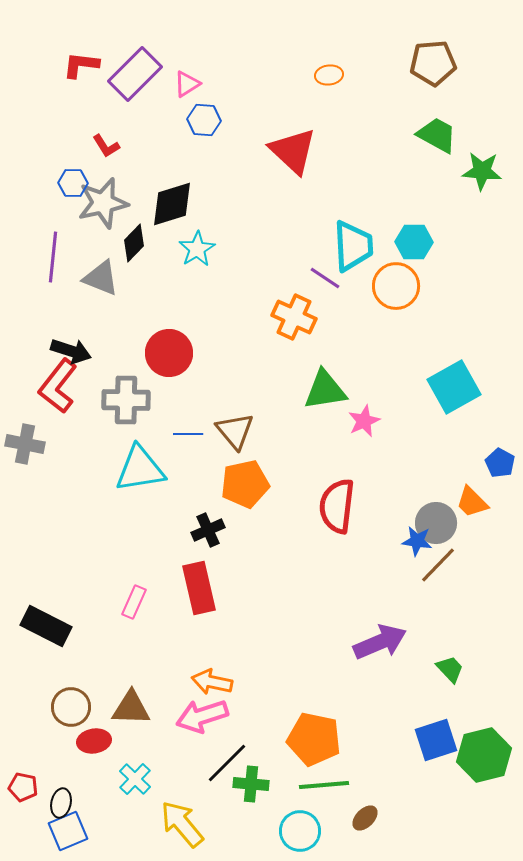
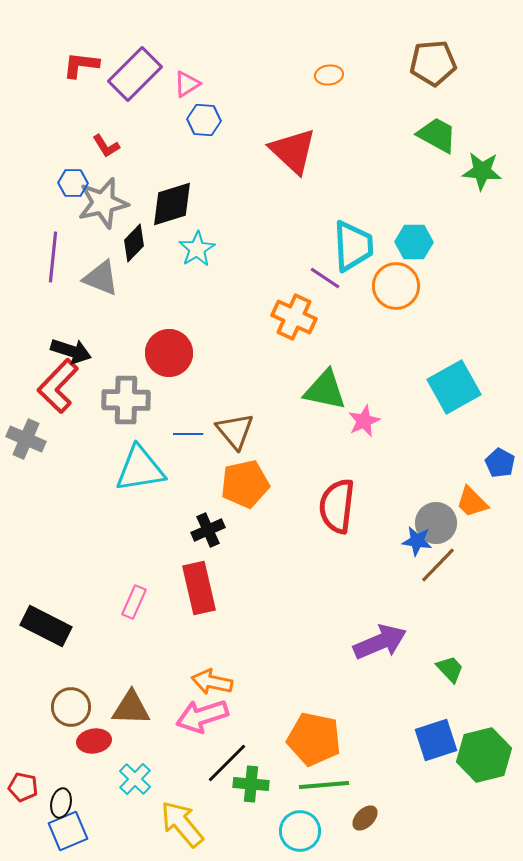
red L-shape at (58, 386): rotated 6 degrees clockwise
green triangle at (325, 390): rotated 21 degrees clockwise
gray cross at (25, 444): moved 1 px right, 5 px up; rotated 12 degrees clockwise
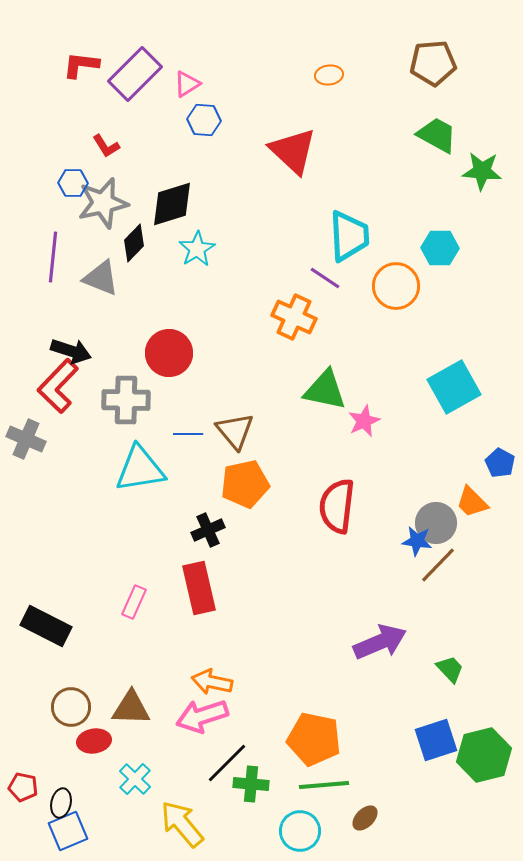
cyan hexagon at (414, 242): moved 26 px right, 6 px down
cyan trapezoid at (353, 246): moved 4 px left, 10 px up
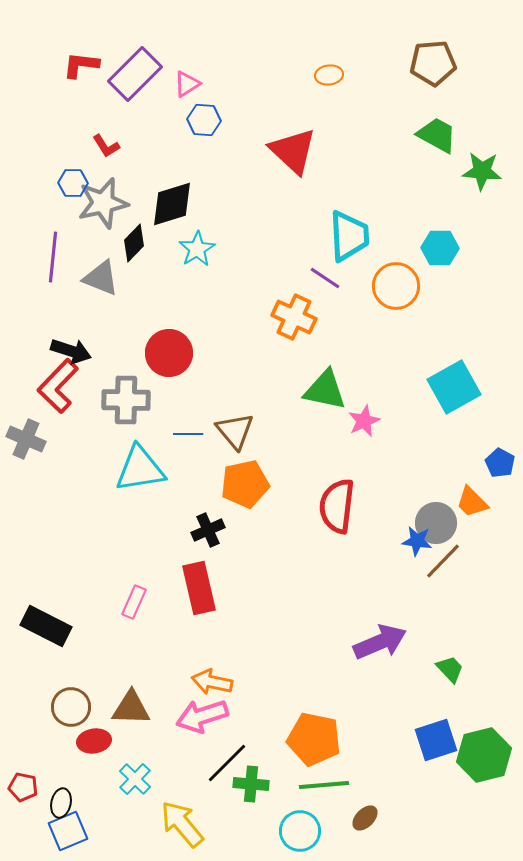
brown line at (438, 565): moved 5 px right, 4 px up
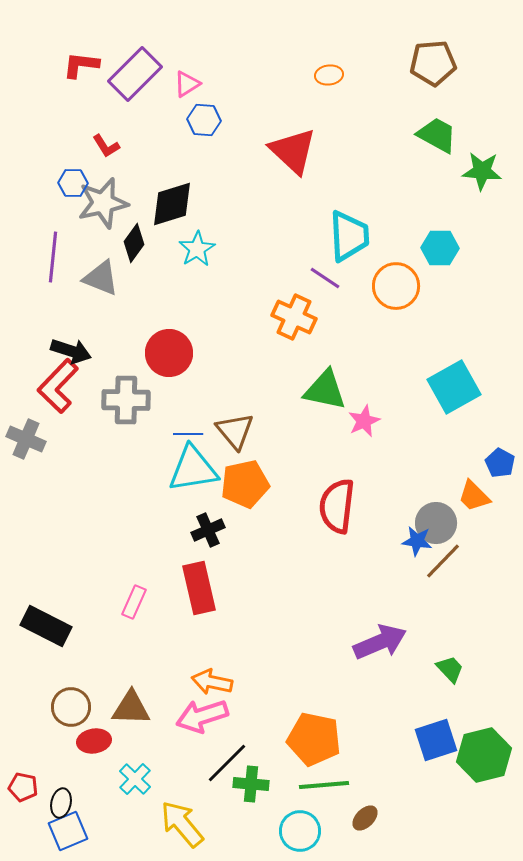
black diamond at (134, 243): rotated 9 degrees counterclockwise
cyan triangle at (140, 469): moved 53 px right
orange trapezoid at (472, 502): moved 2 px right, 6 px up
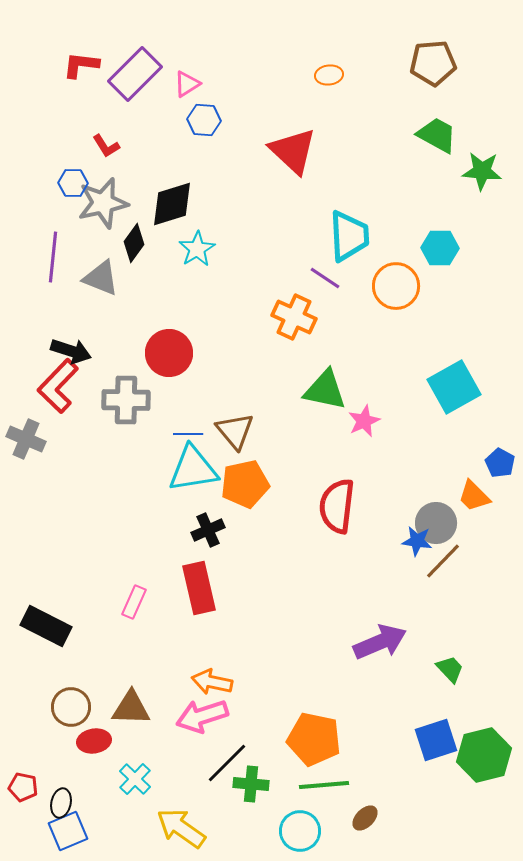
yellow arrow at (182, 824): moved 1 px left, 4 px down; rotated 15 degrees counterclockwise
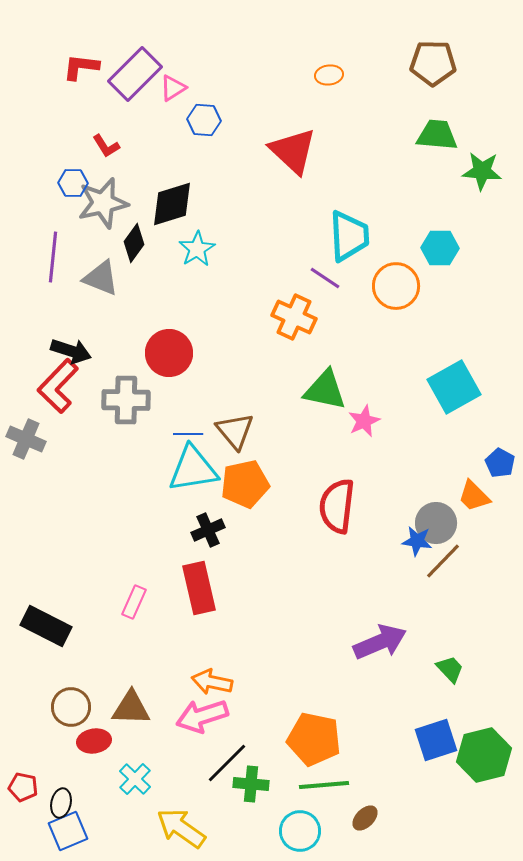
brown pentagon at (433, 63): rotated 6 degrees clockwise
red L-shape at (81, 65): moved 2 px down
pink triangle at (187, 84): moved 14 px left, 4 px down
green trapezoid at (437, 135): rotated 24 degrees counterclockwise
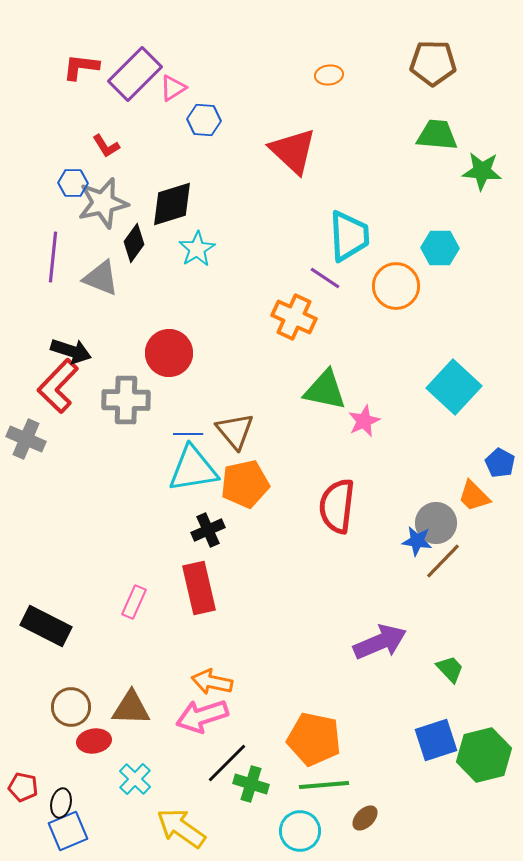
cyan square at (454, 387): rotated 18 degrees counterclockwise
green cross at (251, 784): rotated 12 degrees clockwise
